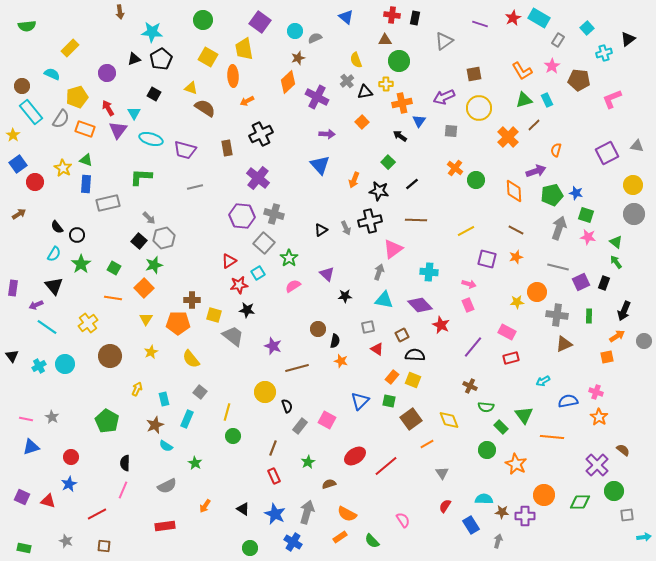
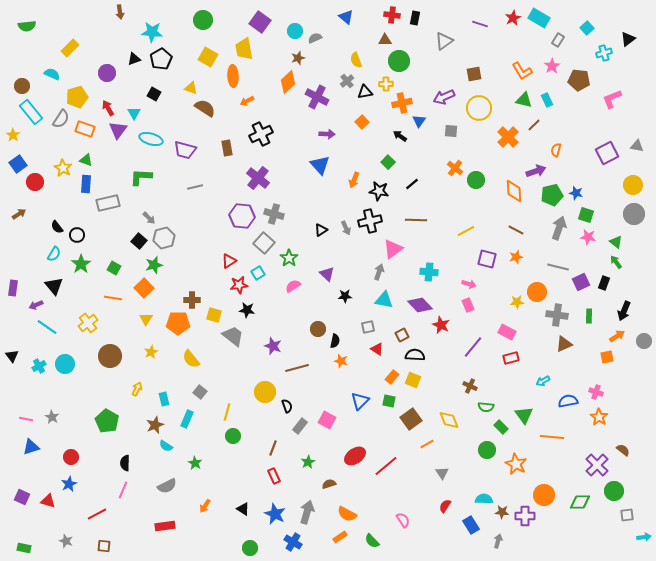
green triangle at (524, 100): rotated 30 degrees clockwise
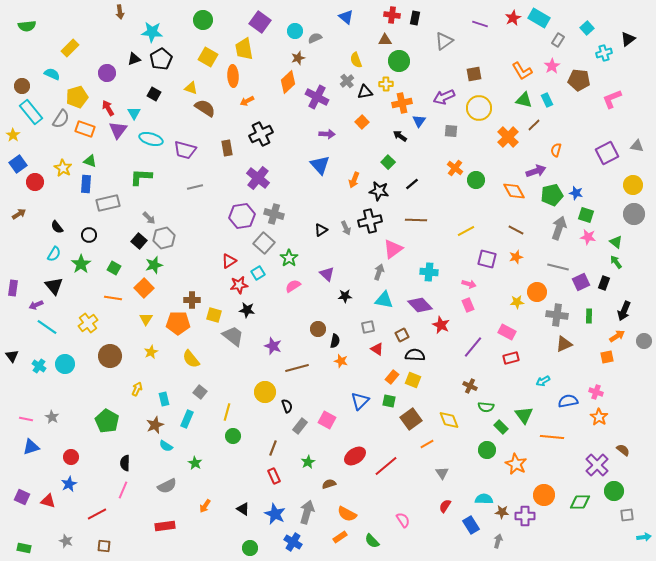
green triangle at (86, 160): moved 4 px right, 1 px down
orange diamond at (514, 191): rotated 25 degrees counterclockwise
purple hexagon at (242, 216): rotated 15 degrees counterclockwise
black circle at (77, 235): moved 12 px right
cyan cross at (39, 366): rotated 24 degrees counterclockwise
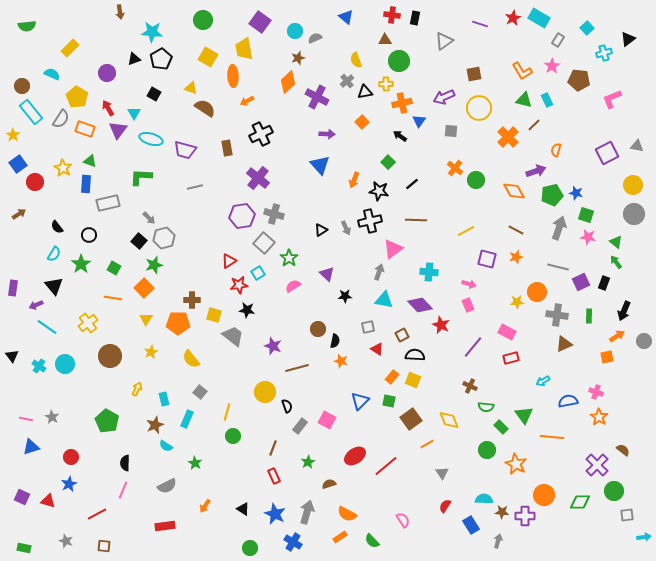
yellow pentagon at (77, 97): rotated 25 degrees counterclockwise
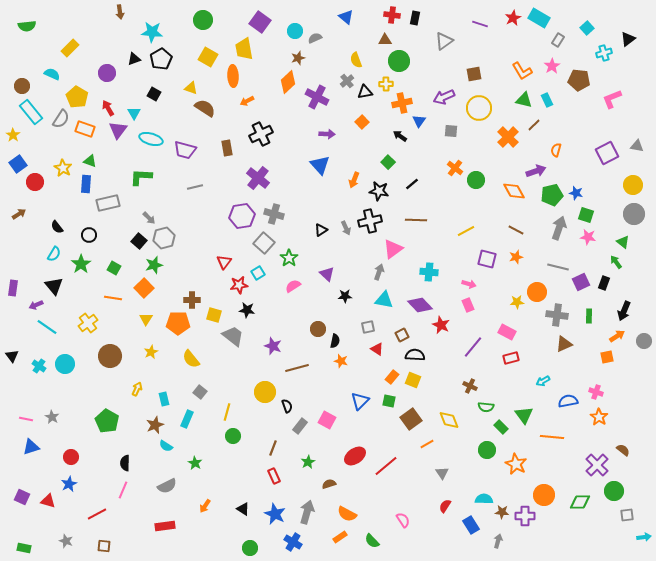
green triangle at (616, 242): moved 7 px right
red triangle at (229, 261): moved 5 px left, 1 px down; rotated 21 degrees counterclockwise
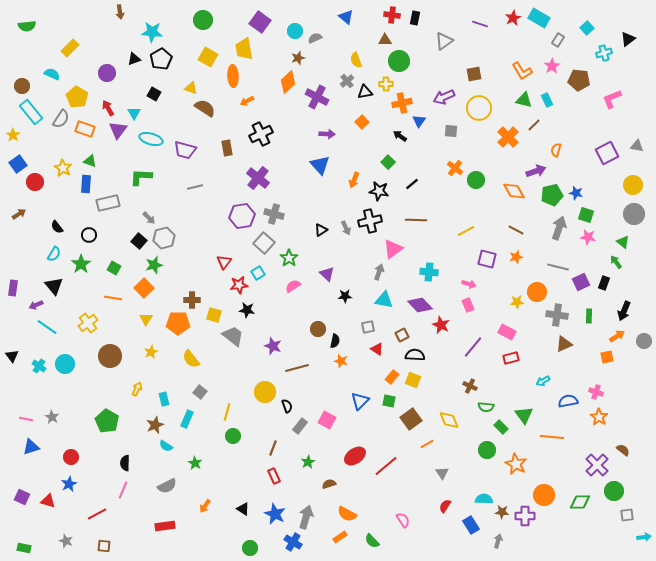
gray arrow at (307, 512): moved 1 px left, 5 px down
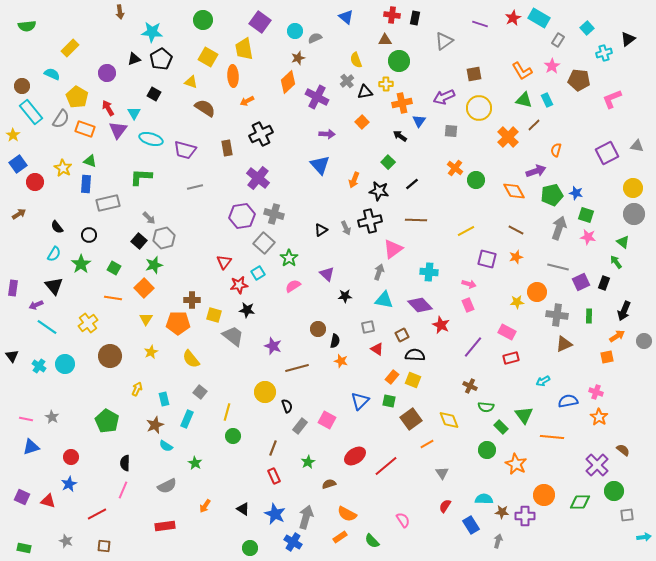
yellow triangle at (191, 88): moved 6 px up
yellow circle at (633, 185): moved 3 px down
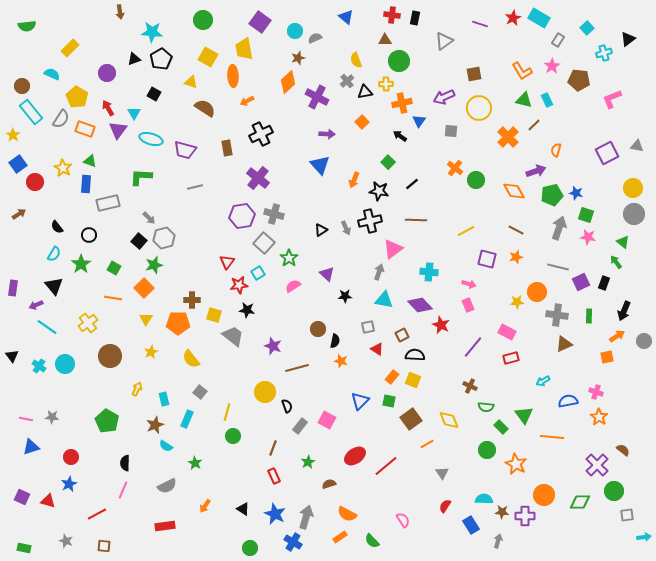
red triangle at (224, 262): moved 3 px right
gray star at (52, 417): rotated 24 degrees counterclockwise
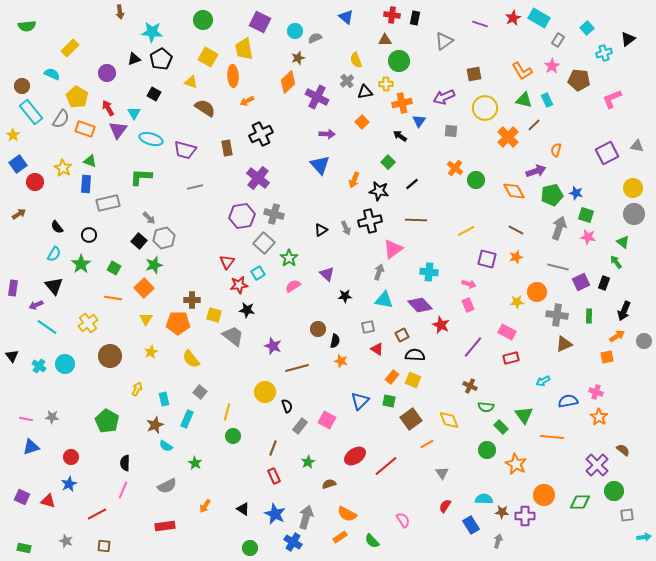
purple square at (260, 22): rotated 10 degrees counterclockwise
yellow circle at (479, 108): moved 6 px right
